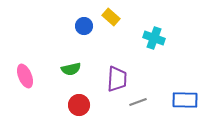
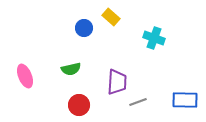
blue circle: moved 2 px down
purple trapezoid: moved 3 px down
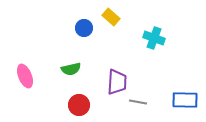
gray line: rotated 30 degrees clockwise
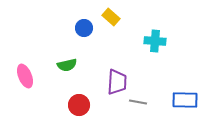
cyan cross: moved 1 px right, 3 px down; rotated 15 degrees counterclockwise
green semicircle: moved 4 px left, 4 px up
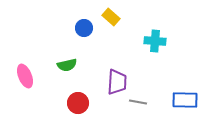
red circle: moved 1 px left, 2 px up
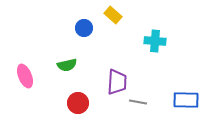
yellow rectangle: moved 2 px right, 2 px up
blue rectangle: moved 1 px right
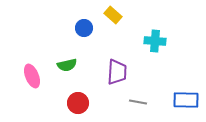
pink ellipse: moved 7 px right
purple trapezoid: moved 10 px up
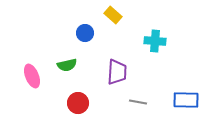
blue circle: moved 1 px right, 5 px down
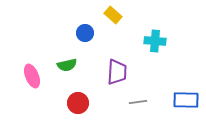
gray line: rotated 18 degrees counterclockwise
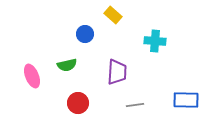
blue circle: moved 1 px down
gray line: moved 3 px left, 3 px down
